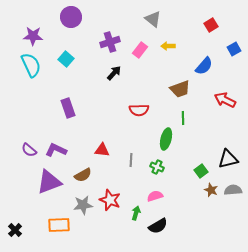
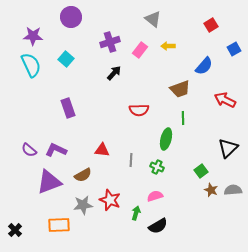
black triangle: moved 11 px up; rotated 30 degrees counterclockwise
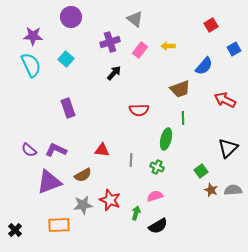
gray triangle: moved 18 px left
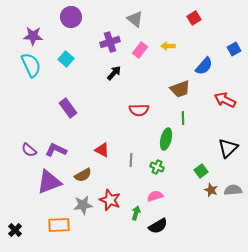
red square: moved 17 px left, 7 px up
purple rectangle: rotated 18 degrees counterclockwise
red triangle: rotated 21 degrees clockwise
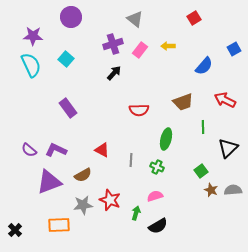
purple cross: moved 3 px right, 2 px down
brown trapezoid: moved 3 px right, 13 px down
green line: moved 20 px right, 9 px down
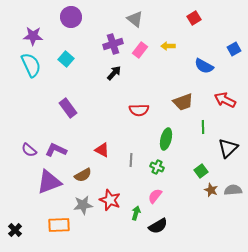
blue semicircle: rotated 78 degrees clockwise
pink semicircle: rotated 35 degrees counterclockwise
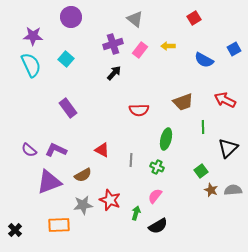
blue semicircle: moved 6 px up
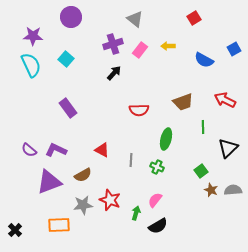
pink semicircle: moved 4 px down
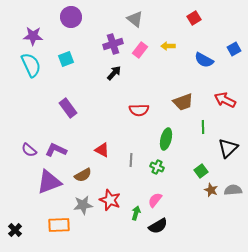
cyan square: rotated 28 degrees clockwise
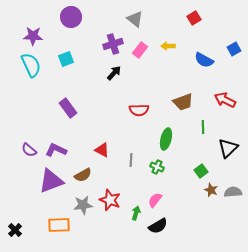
purple triangle: moved 2 px right, 1 px up
gray semicircle: moved 2 px down
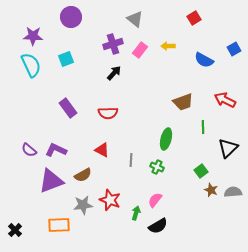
red semicircle: moved 31 px left, 3 px down
